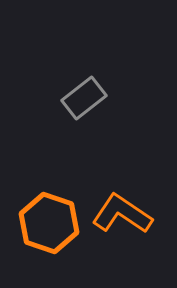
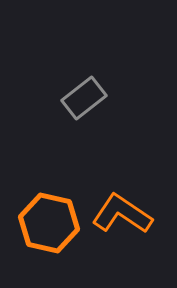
orange hexagon: rotated 6 degrees counterclockwise
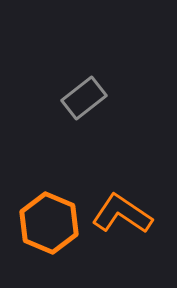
orange hexagon: rotated 10 degrees clockwise
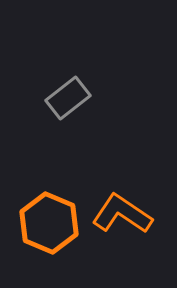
gray rectangle: moved 16 px left
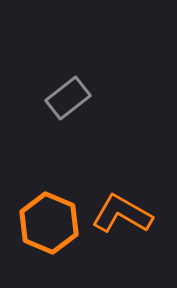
orange L-shape: rotated 4 degrees counterclockwise
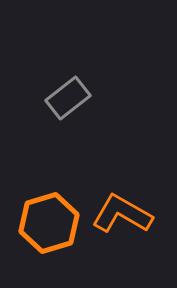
orange hexagon: rotated 20 degrees clockwise
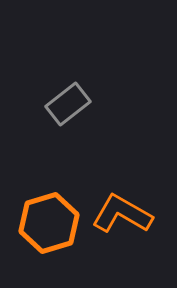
gray rectangle: moved 6 px down
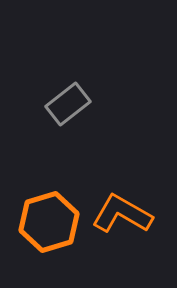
orange hexagon: moved 1 px up
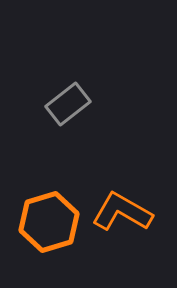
orange L-shape: moved 2 px up
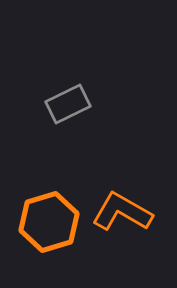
gray rectangle: rotated 12 degrees clockwise
